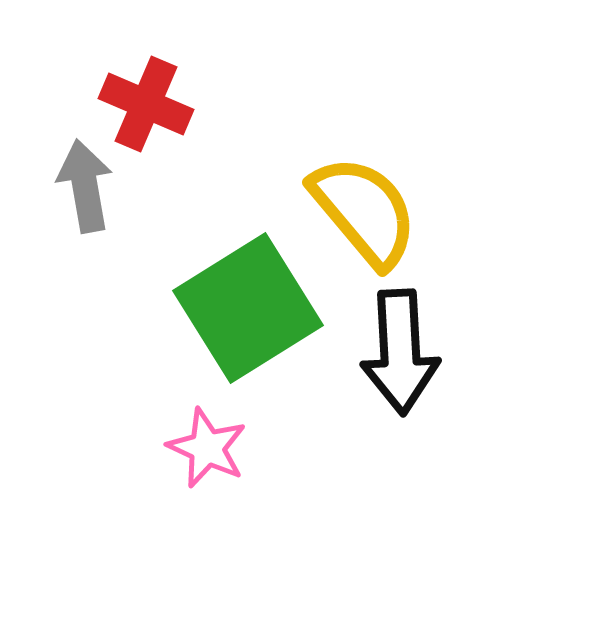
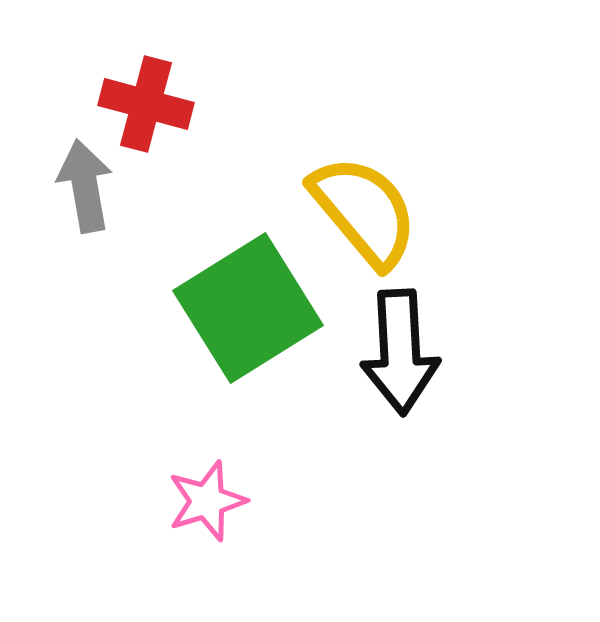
red cross: rotated 8 degrees counterclockwise
pink star: moved 53 px down; rotated 30 degrees clockwise
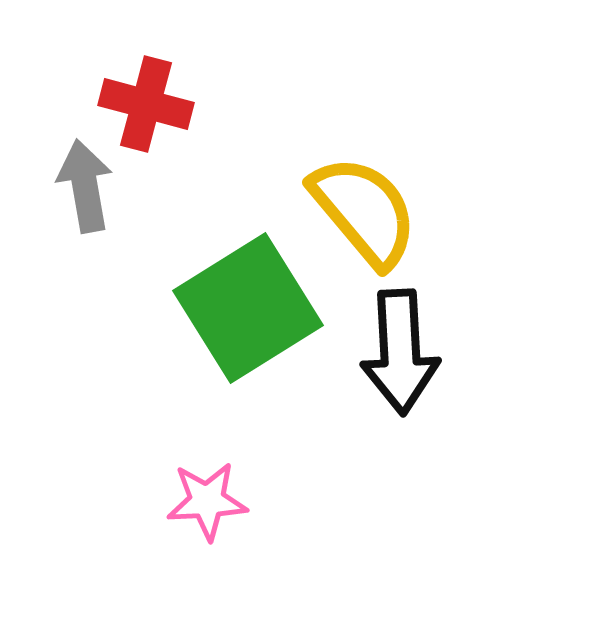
pink star: rotated 14 degrees clockwise
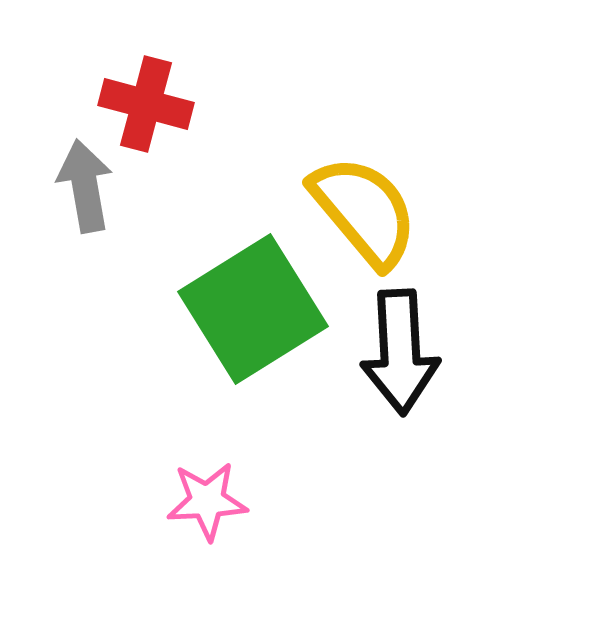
green square: moved 5 px right, 1 px down
